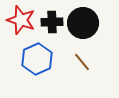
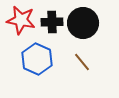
red star: rotated 8 degrees counterclockwise
blue hexagon: rotated 12 degrees counterclockwise
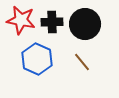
black circle: moved 2 px right, 1 px down
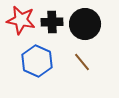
blue hexagon: moved 2 px down
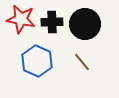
red star: moved 1 px up
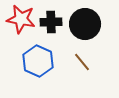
black cross: moved 1 px left
blue hexagon: moved 1 px right
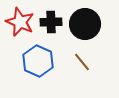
red star: moved 1 px left, 3 px down; rotated 12 degrees clockwise
